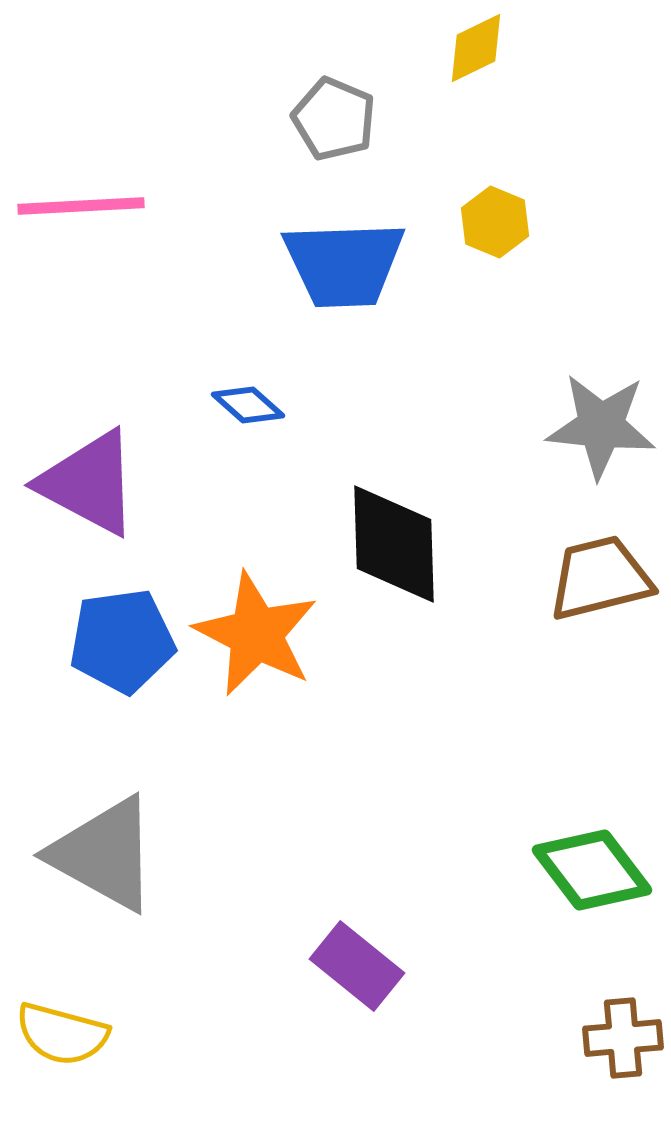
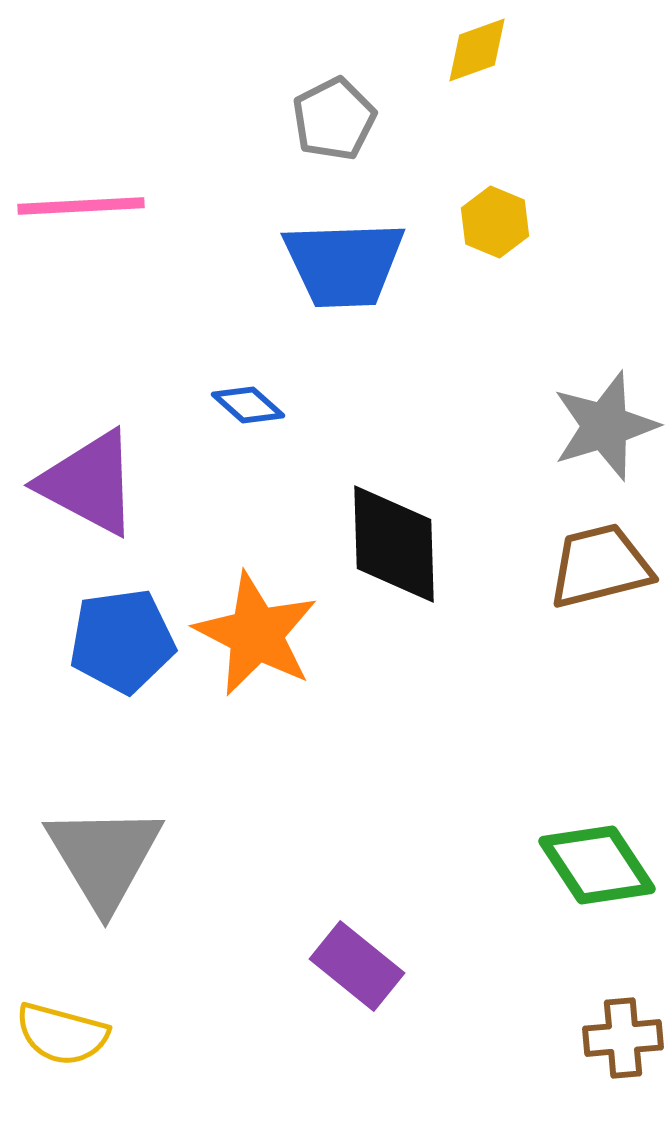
yellow diamond: moved 1 px right, 2 px down; rotated 6 degrees clockwise
gray pentagon: rotated 22 degrees clockwise
gray star: moved 4 px right; rotated 23 degrees counterclockwise
brown trapezoid: moved 12 px up
gray triangle: moved 3 px down; rotated 30 degrees clockwise
green diamond: moved 5 px right, 5 px up; rotated 4 degrees clockwise
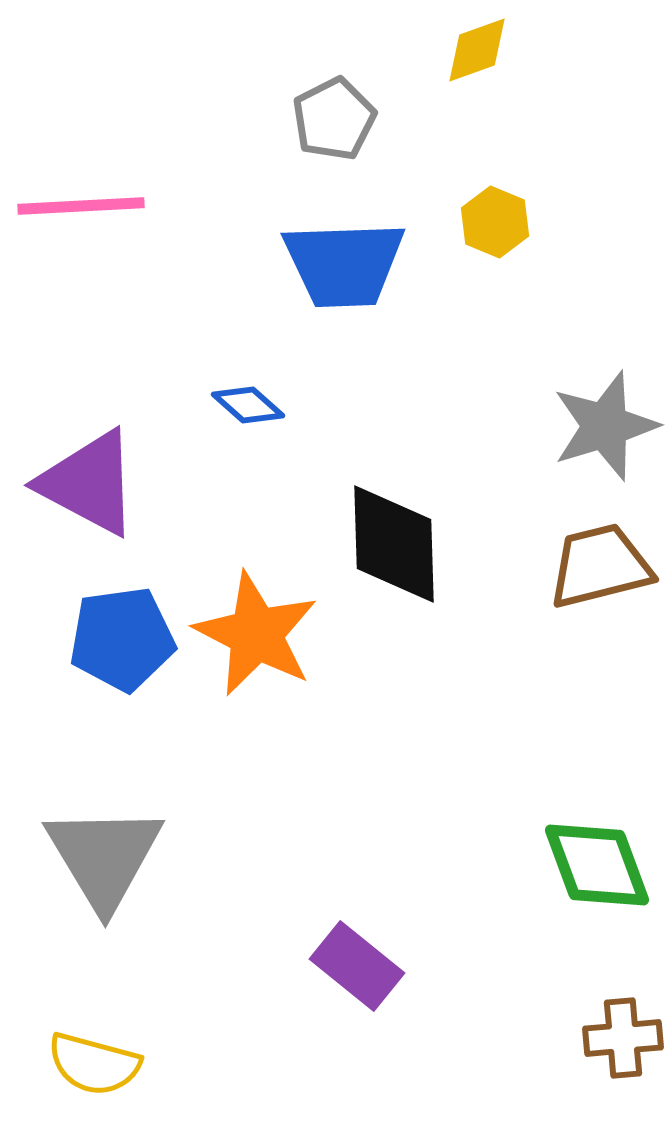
blue pentagon: moved 2 px up
green diamond: rotated 13 degrees clockwise
yellow semicircle: moved 32 px right, 30 px down
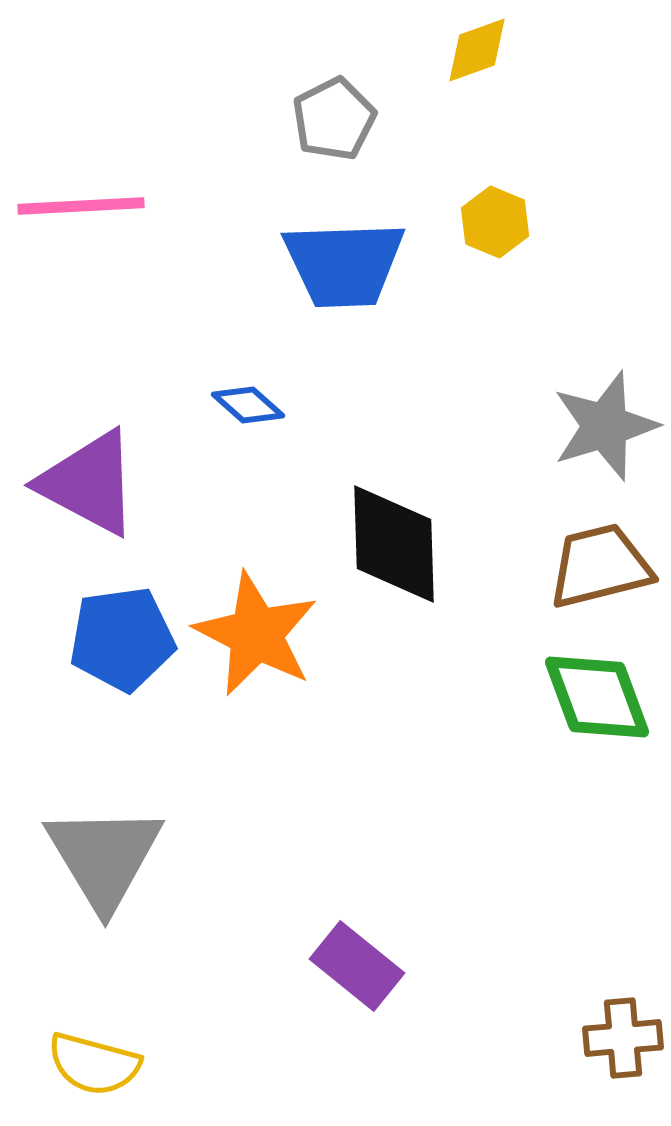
green diamond: moved 168 px up
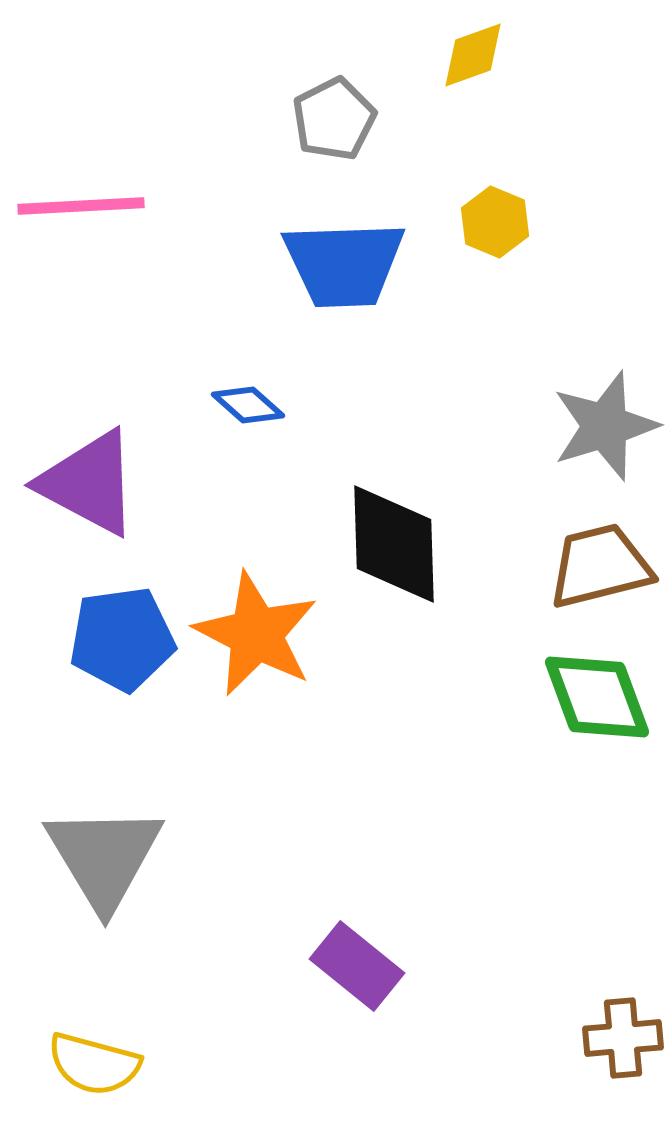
yellow diamond: moved 4 px left, 5 px down
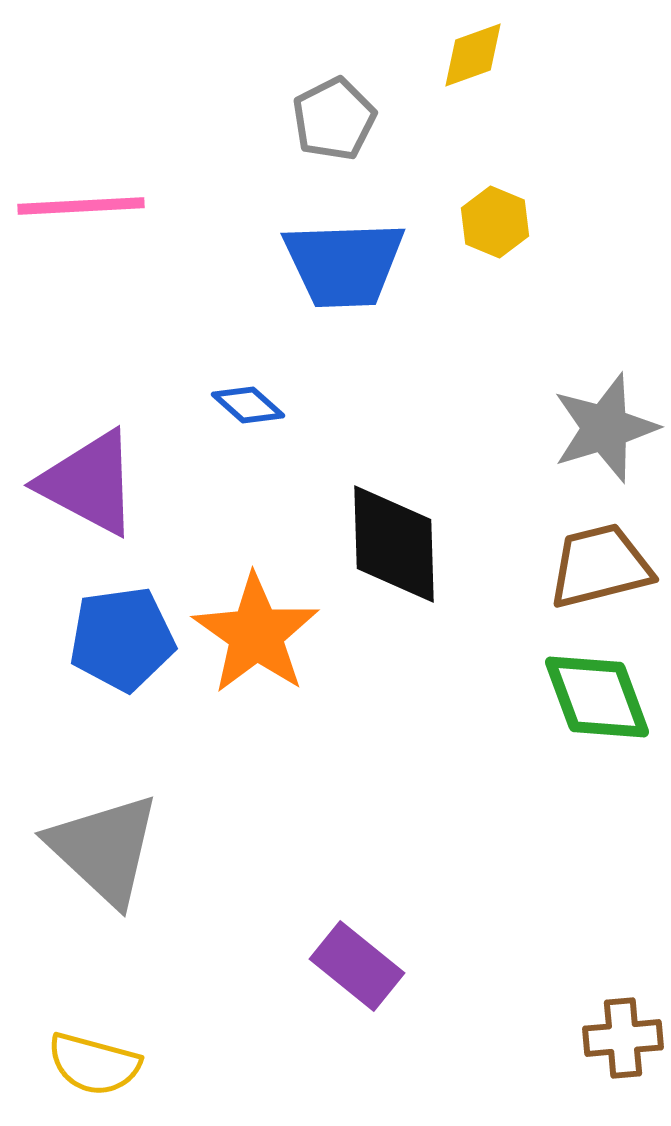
gray star: moved 2 px down
orange star: rotated 8 degrees clockwise
gray triangle: moved 8 px up; rotated 16 degrees counterclockwise
